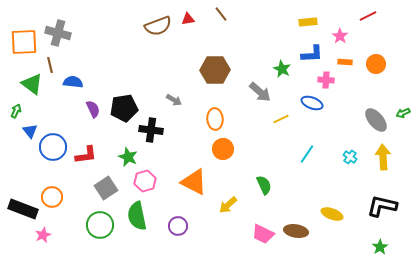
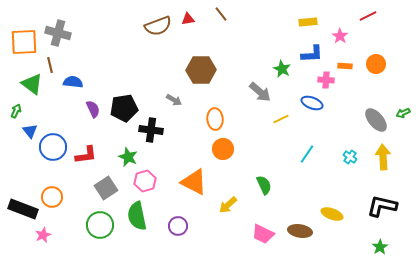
orange rectangle at (345, 62): moved 4 px down
brown hexagon at (215, 70): moved 14 px left
brown ellipse at (296, 231): moved 4 px right
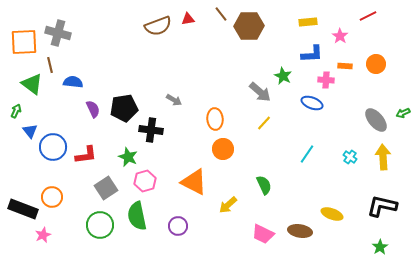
green star at (282, 69): moved 1 px right, 7 px down
brown hexagon at (201, 70): moved 48 px right, 44 px up
yellow line at (281, 119): moved 17 px left, 4 px down; rotated 21 degrees counterclockwise
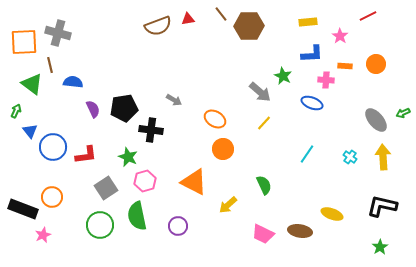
orange ellipse at (215, 119): rotated 55 degrees counterclockwise
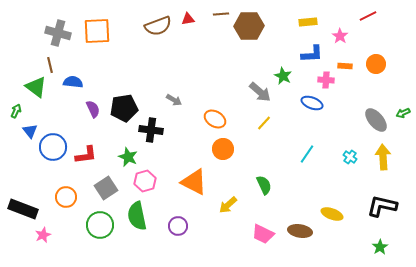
brown line at (221, 14): rotated 56 degrees counterclockwise
orange square at (24, 42): moved 73 px right, 11 px up
green triangle at (32, 84): moved 4 px right, 3 px down
orange circle at (52, 197): moved 14 px right
